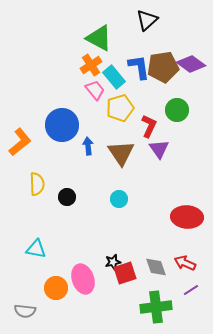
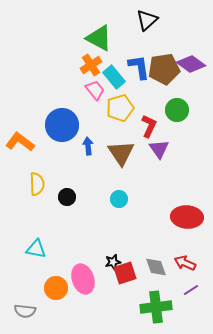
brown pentagon: moved 1 px right, 2 px down
orange L-shape: rotated 104 degrees counterclockwise
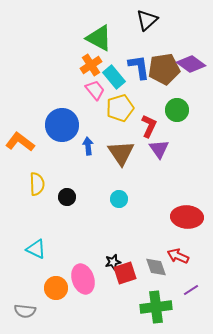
cyan triangle: rotated 15 degrees clockwise
red arrow: moved 7 px left, 7 px up
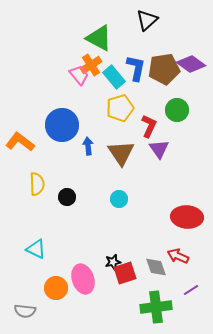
blue L-shape: moved 3 px left, 1 px down; rotated 20 degrees clockwise
pink trapezoid: moved 16 px left, 15 px up
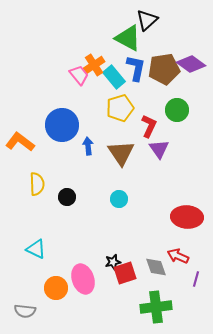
green triangle: moved 29 px right
orange cross: moved 3 px right
purple line: moved 5 px right, 11 px up; rotated 42 degrees counterclockwise
